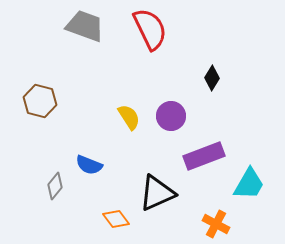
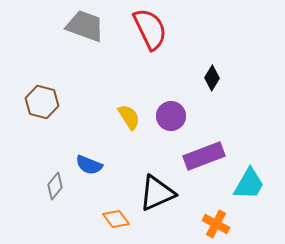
brown hexagon: moved 2 px right, 1 px down
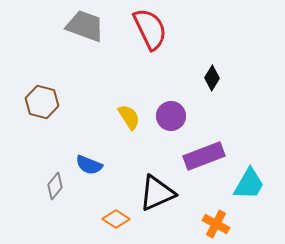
orange diamond: rotated 20 degrees counterclockwise
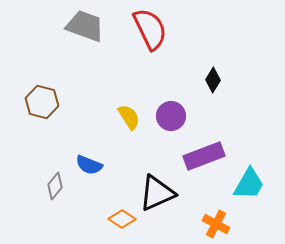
black diamond: moved 1 px right, 2 px down
orange diamond: moved 6 px right
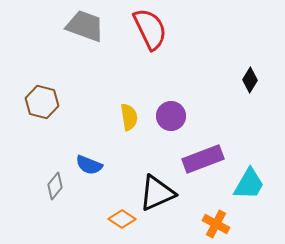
black diamond: moved 37 px right
yellow semicircle: rotated 24 degrees clockwise
purple rectangle: moved 1 px left, 3 px down
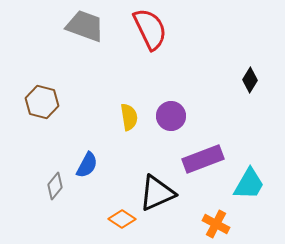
blue semicircle: moved 2 px left; rotated 84 degrees counterclockwise
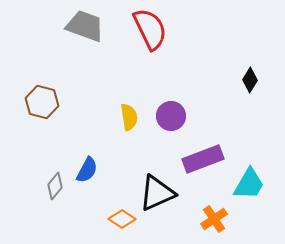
blue semicircle: moved 5 px down
orange cross: moved 2 px left, 5 px up; rotated 28 degrees clockwise
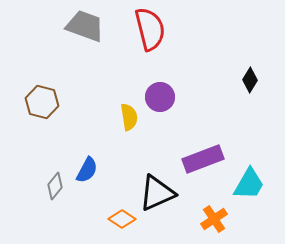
red semicircle: rotated 12 degrees clockwise
purple circle: moved 11 px left, 19 px up
